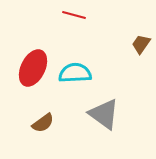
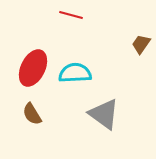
red line: moved 3 px left
brown semicircle: moved 11 px left, 9 px up; rotated 95 degrees clockwise
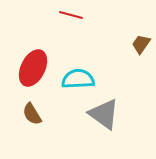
cyan semicircle: moved 3 px right, 6 px down
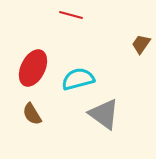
cyan semicircle: rotated 12 degrees counterclockwise
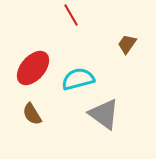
red line: rotated 45 degrees clockwise
brown trapezoid: moved 14 px left
red ellipse: rotated 15 degrees clockwise
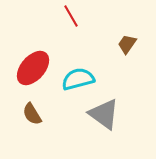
red line: moved 1 px down
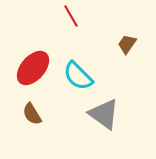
cyan semicircle: moved 3 px up; rotated 120 degrees counterclockwise
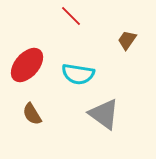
red line: rotated 15 degrees counterclockwise
brown trapezoid: moved 4 px up
red ellipse: moved 6 px left, 3 px up
cyan semicircle: moved 2 px up; rotated 36 degrees counterclockwise
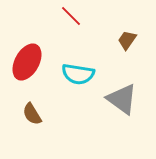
red ellipse: moved 3 px up; rotated 12 degrees counterclockwise
gray triangle: moved 18 px right, 15 px up
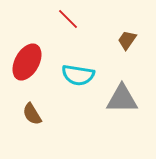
red line: moved 3 px left, 3 px down
cyan semicircle: moved 1 px down
gray triangle: rotated 36 degrees counterclockwise
